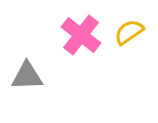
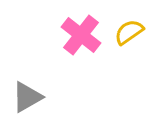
gray triangle: moved 21 px down; rotated 28 degrees counterclockwise
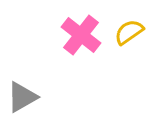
gray triangle: moved 5 px left
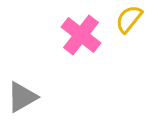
yellow semicircle: moved 13 px up; rotated 16 degrees counterclockwise
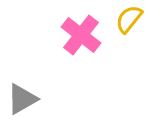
gray triangle: moved 2 px down
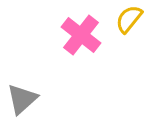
gray triangle: rotated 12 degrees counterclockwise
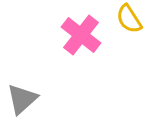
yellow semicircle: rotated 72 degrees counterclockwise
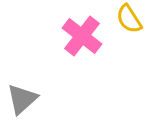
pink cross: moved 1 px right, 1 px down
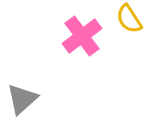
pink cross: rotated 15 degrees clockwise
